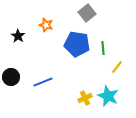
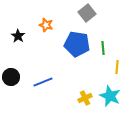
yellow line: rotated 32 degrees counterclockwise
cyan star: moved 2 px right
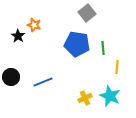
orange star: moved 12 px left
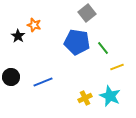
blue pentagon: moved 2 px up
green line: rotated 32 degrees counterclockwise
yellow line: rotated 64 degrees clockwise
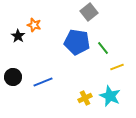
gray square: moved 2 px right, 1 px up
black circle: moved 2 px right
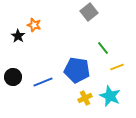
blue pentagon: moved 28 px down
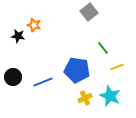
black star: rotated 24 degrees counterclockwise
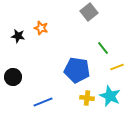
orange star: moved 7 px right, 3 px down
blue line: moved 20 px down
yellow cross: moved 2 px right; rotated 32 degrees clockwise
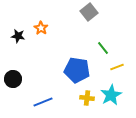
orange star: rotated 16 degrees clockwise
black circle: moved 2 px down
cyan star: moved 1 px right, 1 px up; rotated 20 degrees clockwise
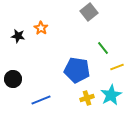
yellow cross: rotated 24 degrees counterclockwise
blue line: moved 2 px left, 2 px up
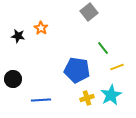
blue line: rotated 18 degrees clockwise
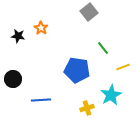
yellow line: moved 6 px right
yellow cross: moved 10 px down
